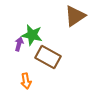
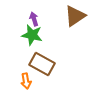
purple arrow: moved 15 px right, 25 px up; rotated 32 degrees counterclockwise
brown rectangle: moved 6 px left, 7 px down
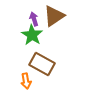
brown triangle: moved 21 px left
green star: rotated 20 degrees clockwise
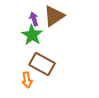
orange arrow: moved 1 px right, 1 px up
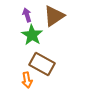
purple arrow: moved 7 px left, 4 px up
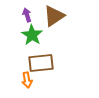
brown rectangle: moved 1 px left, 1 px up; rotated 35 degrees counterclockwise
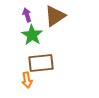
brown triangle: moved 1 px right
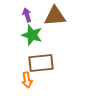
brown triangle: rotated 30 degrees clockwise
green star: rotated 15 degrees counterclockwise
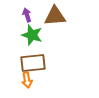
brown rectangle: moved 8 px left
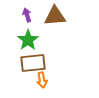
green star: moved 4 px left, 5 px down; rotated 20 degrees clockwise
orange arrow: moved 15 px right
